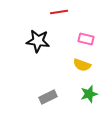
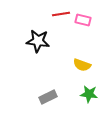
red line: moved 2 px right, 2 px down
pink rectangle: moved 3 px left, 19 px up
green star: rotated 24 degrees clockwise
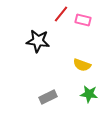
red line: rotated 42 degrees counterclockwise
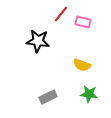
pink rectangle: moved 2 px down
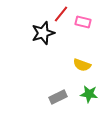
black star: moved 5 px right, 8 px up; rotated 25 degrees counterclockwise
gray rectangle: moved 10 px right
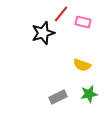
green star: rotated 18 degrees counterclockwise
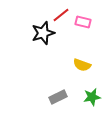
red line: moved 1 px down; rotated 12 degrees clockwise
green star: moved 3 px right, 3 px down
